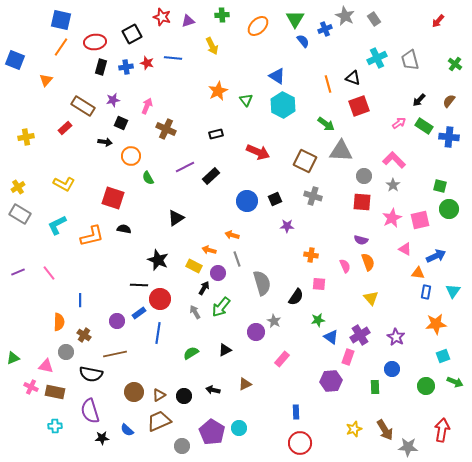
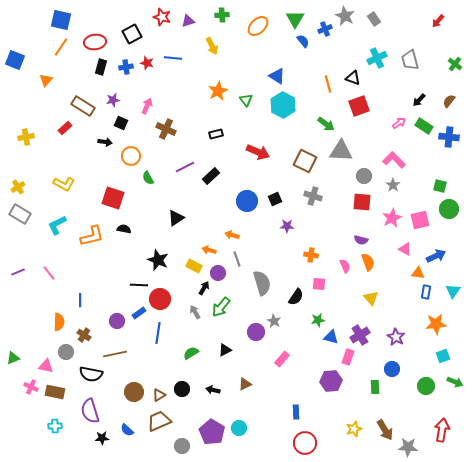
blue triangle at (331, 337): rotated 21 degrees counterclockwise
black circle at (184, 396): moved 2 px left, 7 px up
red circle at (300, 443): moved 5 px right
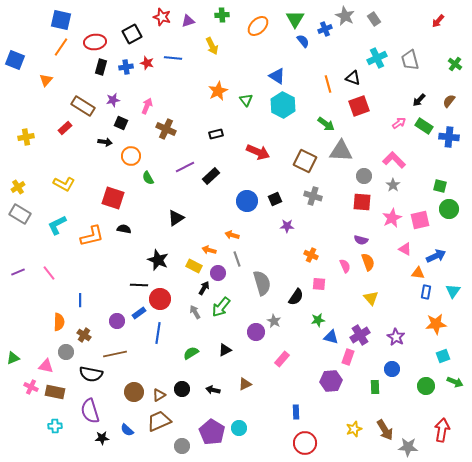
orange cross at (311, 255): rotated 16 degrees clockwise
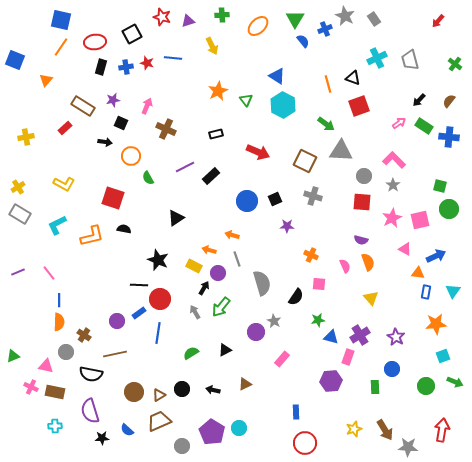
blue line at (80, 300): moved 21 px left
green triangle at (13, 358): moved 2 px up
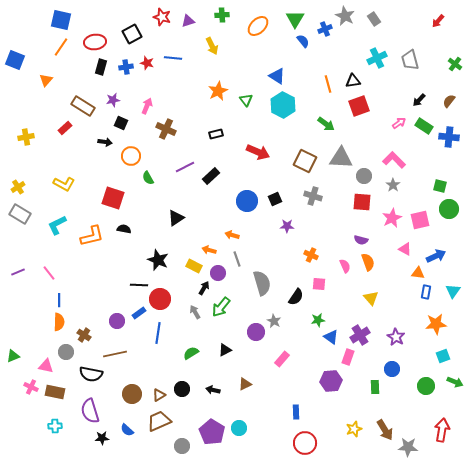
black triangle at (353, 78): moved 3 px down; rotated 28 degrees counterclockwise
gray triangle at (341, 151): moved 7 px down
blue triangle at (331, 337): rotated 21 degrees clockwise
brown circle at (134, 392): moved 2 px left, 2 px down
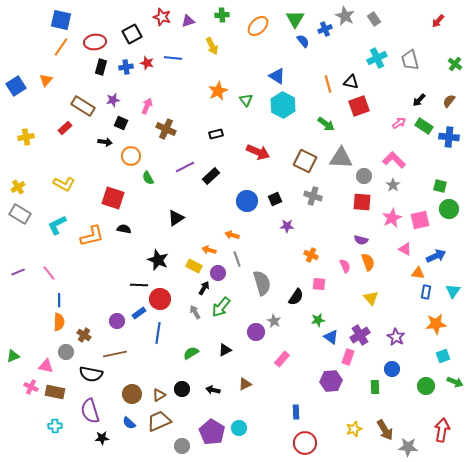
blue square at (15, 60): moved 1 px right, 26 px down; rotated 36 degrees clockwise
black triangle at (353, 81): moved 2 px left, 1 px down; rotated 21 degrees clockwise
blue semicircle at (127, 430): moved 2 px right, 7 px up
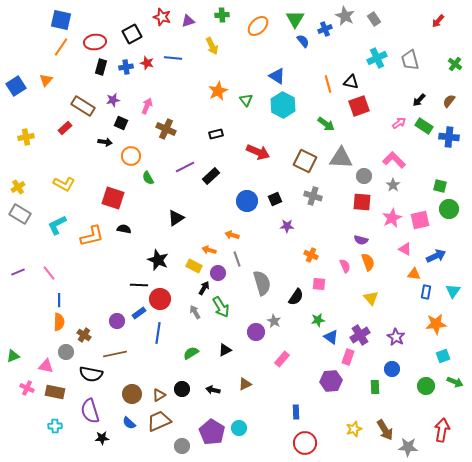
orange triangle at (418, 273): moved 4 px left, 1 px down
green arrow at (221, 307): rotated 70 degrees counterclockwise
pink cross at (31, 387): moved 4 px left, 1 px down
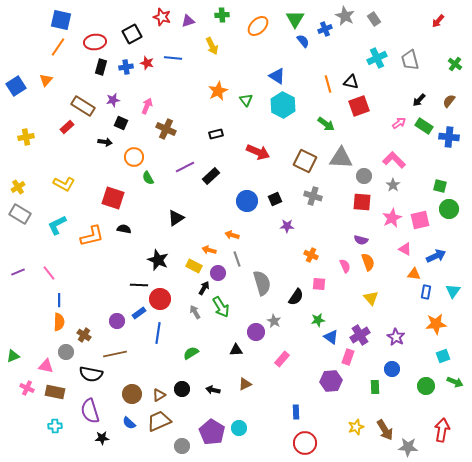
orange line at (61, 47): moved 3 px left
red rectangle at (65, 128): moved 2 px right, 1 px up
orange circle at (131, 156): moved 3 px right, 1 px down
black triangle at (225, 350): moved 11 px right; rotated 24 degrees clockwise
yellow star at (354, 429): moved 2 px right, 2 px up
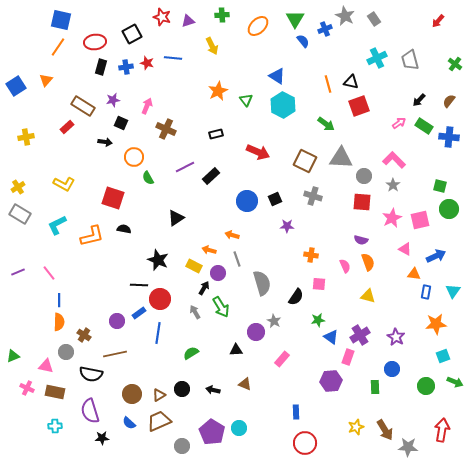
orange cross at (311, 255): rotated 16 degrees counterclockwise
yellow triangle at (371, 298): moved 3 px left, 2 px up; rotated 35 degrees counterclockwise
brown triangle at (245, 384): rotated 48 degrees clockwise
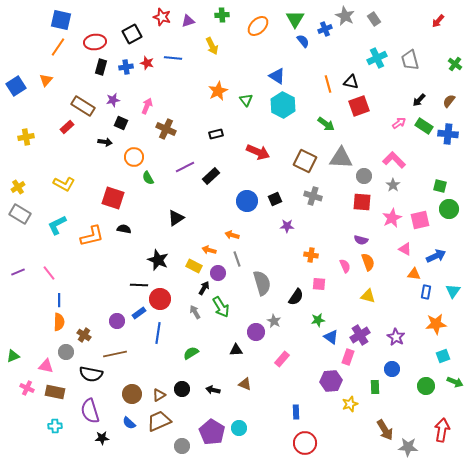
blue cross at (449, 137): moved 1 px left, 3 px up
yellow star at (356, 427): moved 6 px left, 23 px up
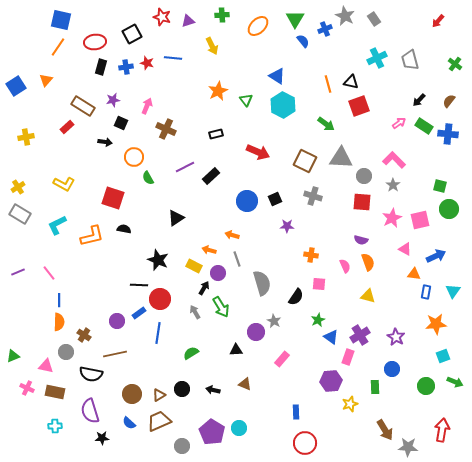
green star at (318, 320): rotated 16 degrees counterclockwise
